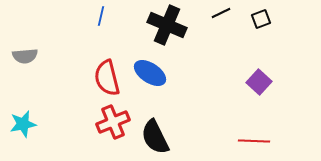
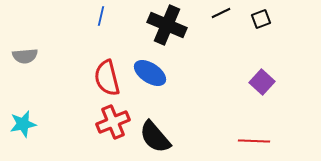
purple square: moved 3 px right
black semicircle: rotated 15 degrees counterclockwise
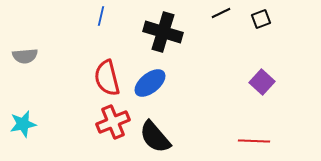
black cross: moved 4 px left, 7 px down; rotated 6 degrees counterclockwise
blue ellipse: moved 10 px down; rotated 72 degrees counterclockwise
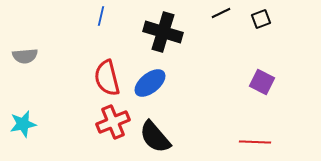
purple square: rotated 15 degrees counterclockwise
red line: moved 1 px right, 1 px down
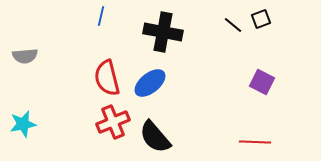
black line: moved 12 px right, 12 px down; rotated 66 degrees clockwise
black cross: rotated 6 degrees counterclockwise
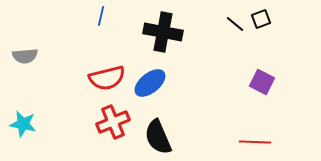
black line: moved 2 px right, 1 px up
red semicircle: rotated 90 degrees counterclockwise
cyan star: rotated 24 degrees clockwise
black semicircle: moved 3 px right; rotated 18 degrees clockwise
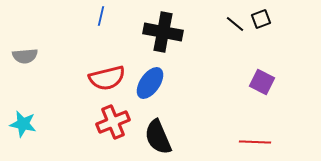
blue ellipse: rotated 16 degrees counterclockwise
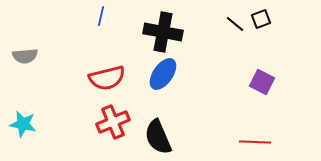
blue ellipse: moved 13 px right, 9 px up
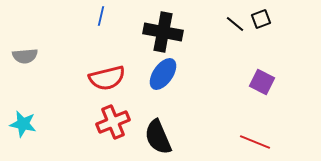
red line: rotated 20 degrees clockwise
